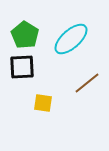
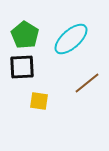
yellow square: moved 4 px left, 2 px up
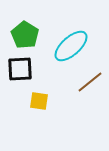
cyan ellipse: moved 7 px down
black square: moved 2 px left, 2 px down
brown line: moved 3 px right, 1 px up
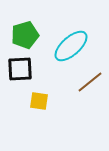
green pentagon: rotated 24 degrees clockwise
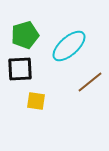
cyan ellipse: moved 2 px left
yellow square: moved 3 px left
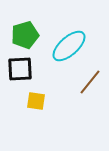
brown line: rotated 12 degrees counterclockwise
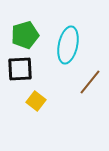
cyan ellipse: moved 1 px left, 1 px up; rotated 36 degrees counterclockwise
yellow square: rotated 30 degrees clockwise
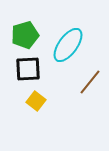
cyan ellipse: rotated 24 degrees clockwise
black square: moved 8 px right
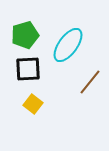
yellow square: moved 3 px left, 3 px down
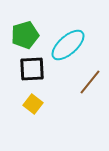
cyan ellipse: rotated 12 degrees clockwise
black square: moved 4 px right
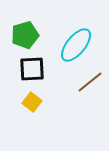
cyan ellipse: moved 8 px right; rotated 9 degrees counterclockwise
brown line: rotated 12 degrees clockwise
yellow square: moved 1 px left, 2 px up
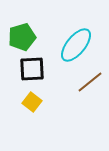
green pentagon: moved 3 px left, 2 px down
